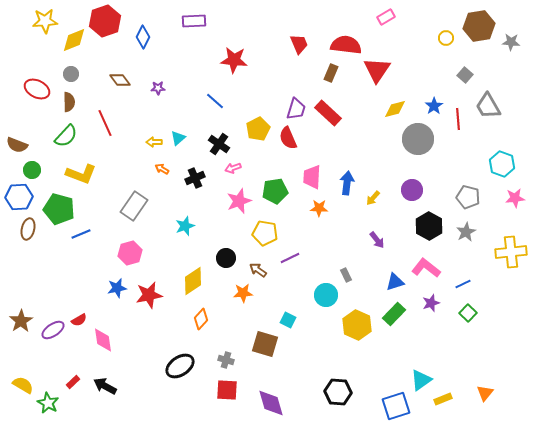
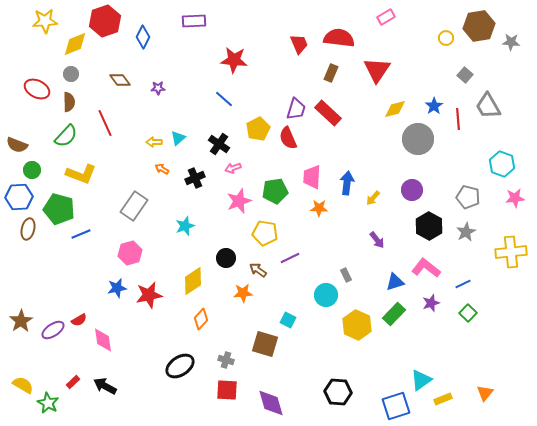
yellow diamond at (74, 40): moved 1 px right, 4 px down
red semicircle at (346, 45): moved 7 px left, 7 px up
blue line at (215, 101): moved 9 px right, 2 px up
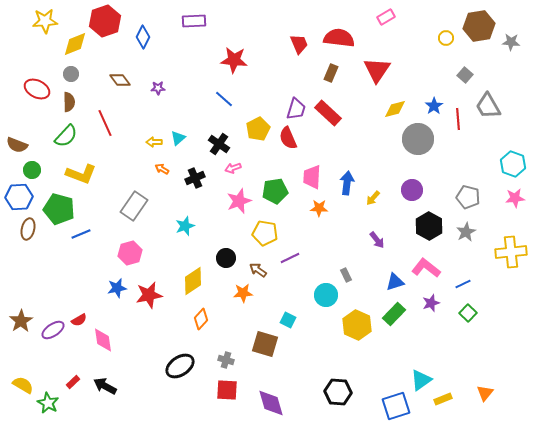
cyan hexagon at (502, 164): moved 11 px right
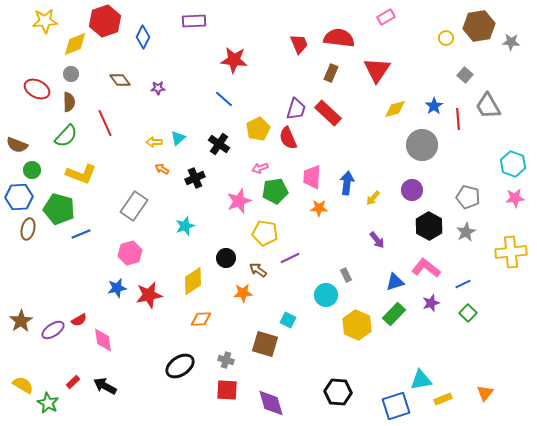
gray circle at (418, 139): moved 4 px right, 6 px down
pink arrow at (233, 168): moved 27 px right
orange diamond at (201, 319): rotated 45 degrees clockwise
cyan triangle at (421, 380): rotated 25 degrees clockwise
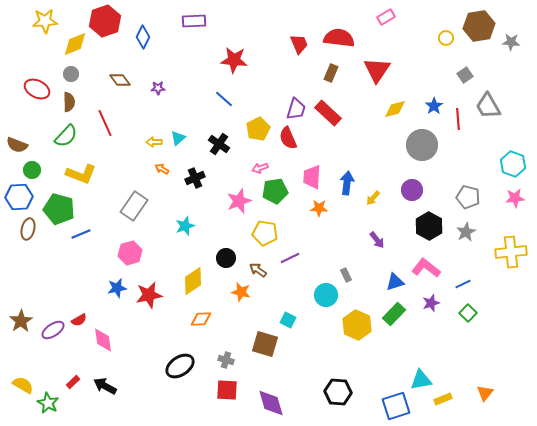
gray square at (465, 75): rotated 14 degrees clockwise
orange star at (243, 293): moved 2 px left, 1 px up; rotated 18 degrees clockwise
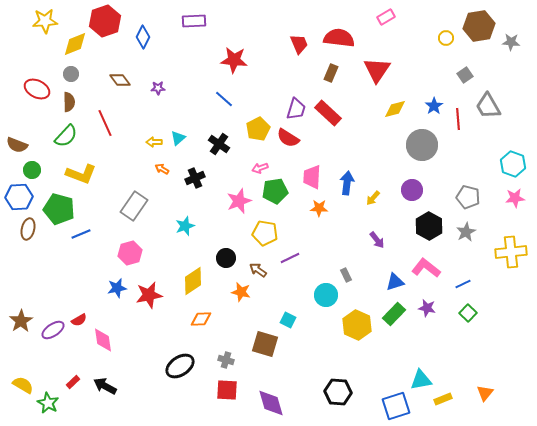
red semicircle at (288, 138): rotated 35 degrees counterclockwise
purple star at (431, 303): moved 4 px left, 5 px down; rotated 30 degrees clockwise
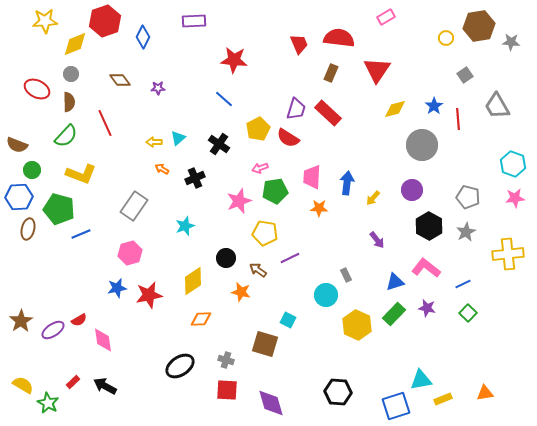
gray trapezoid at (488, 106): moved 9 px right
yellow cross at (511, 252): moved 3 px left, 2 px down
orange triangle at (485, 393): rotated 42 degrees clockwise
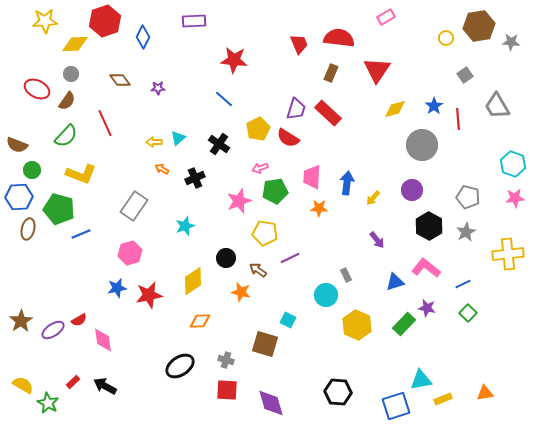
yellow diamond at (75, 44): rotated 20 degrees clockwise
brown semicircle at (69, 102): moved 2 px left, 1 px up; rotated 36 degrees clockwise
green rectangle at (394, 314): moved 10 px right, 10 px down
orange diamond at (201, 319): moved 1 px left, 2 px down
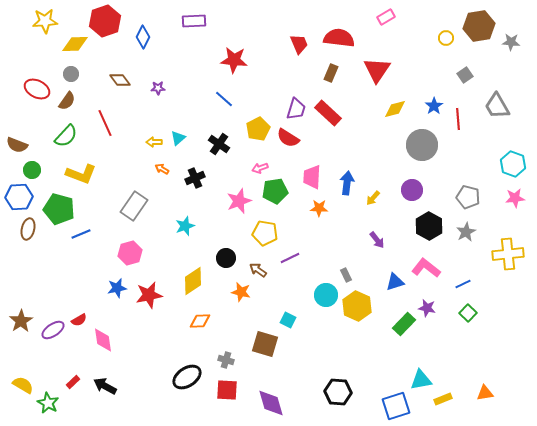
yellow hexagon at (357, 325): moved 19 px up
black ellipse at (180, 366): moved 7 px right, 11 px down
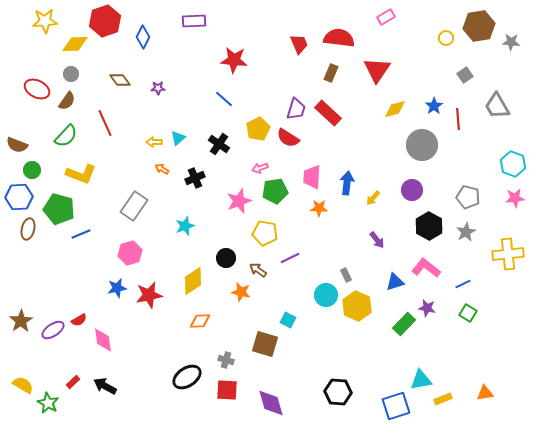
green square at (468, 313): rotated 12 degrees counterclockwise
